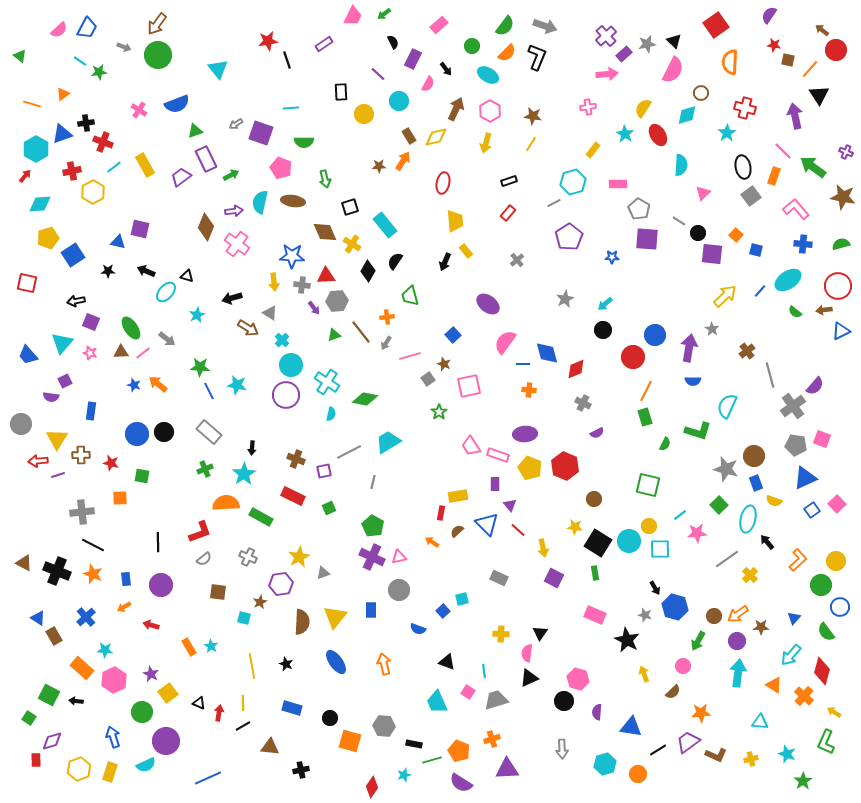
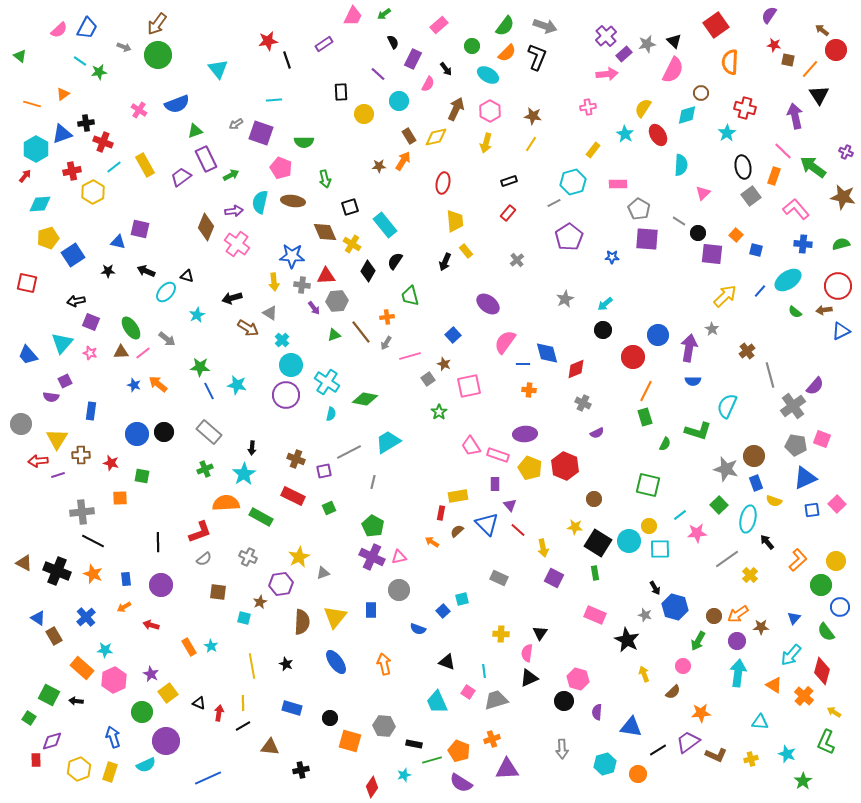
cyan line at (291, 108): moved 17 px left, 8 px up
blue circle at (655, 335): moved 3 px right
blue square at (812, 510): rotated 28 degrees clockwise
black line at (93, 545): moved 4 px up
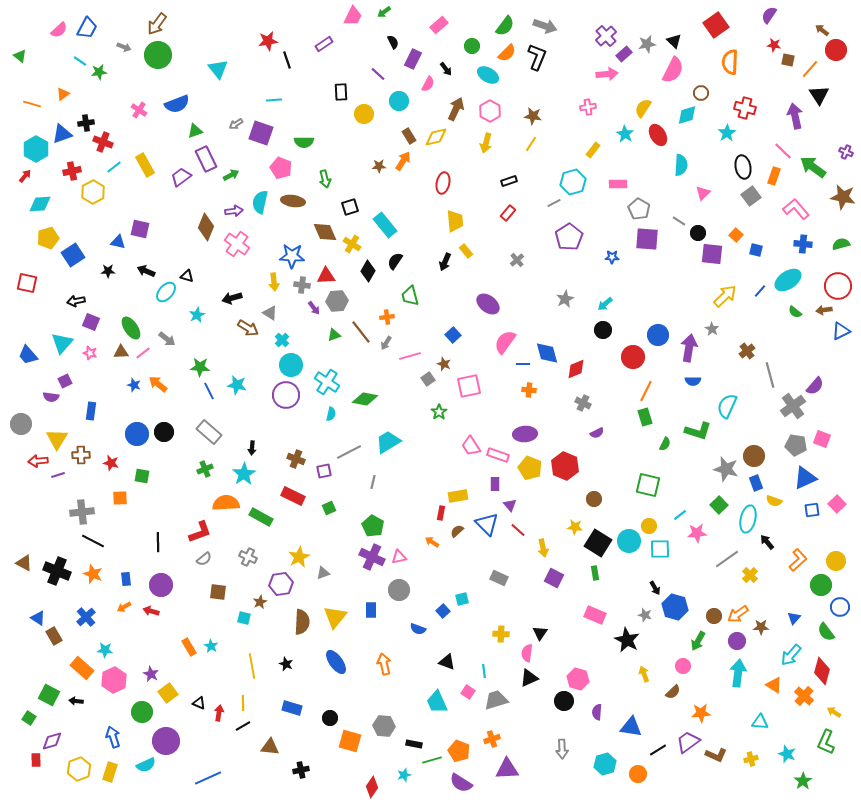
green arrow at (384, 14): moved 2 px up
red arrow at (151, 625): moved 14 px up
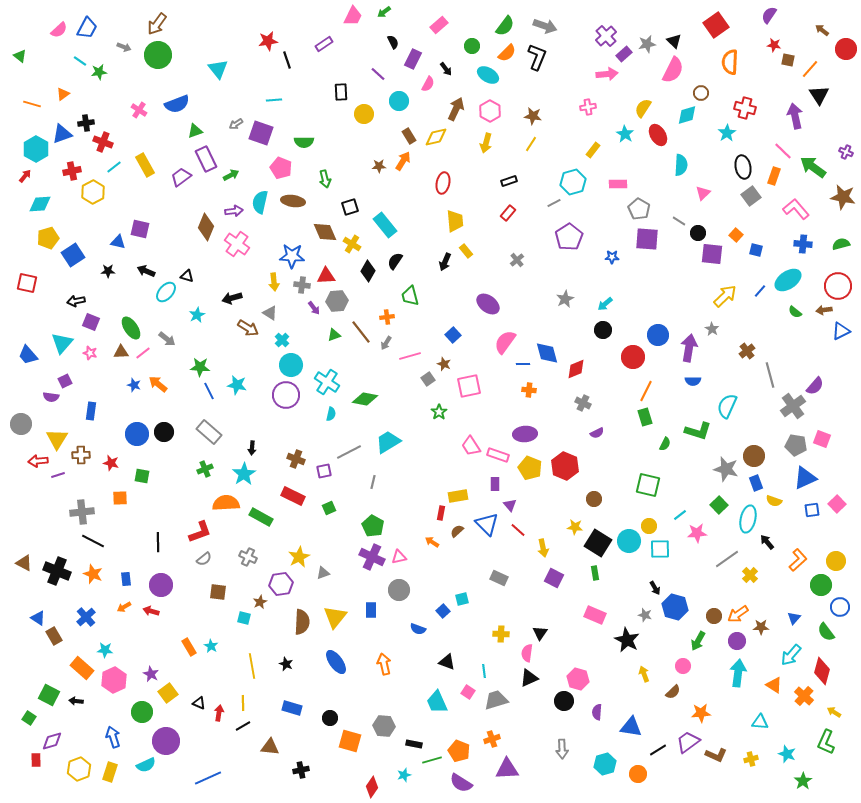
red circle at (836, 50): moved 10 px right, 1 px up
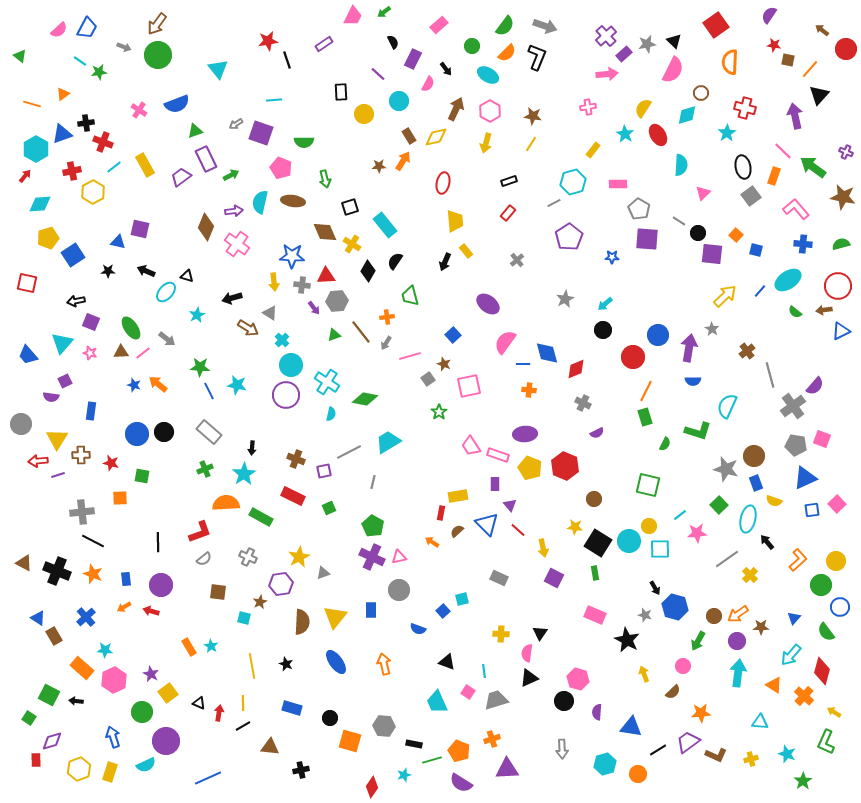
black triangle at (819, 95): rotated 15 degrees clockwise
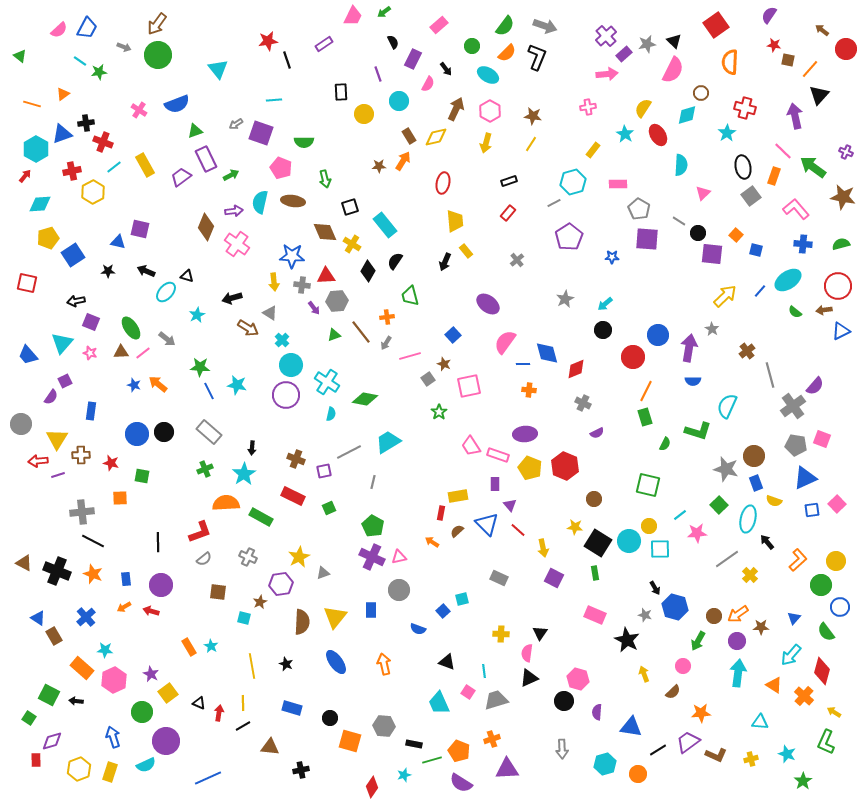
purple line at (378, 74): rotated 28 degrees clockwise
purple semicircle at (51, 397): rotated 63 degrees counterclockwise
cyan trapezoid at (437, 702): moved 2 px right, 1 px down
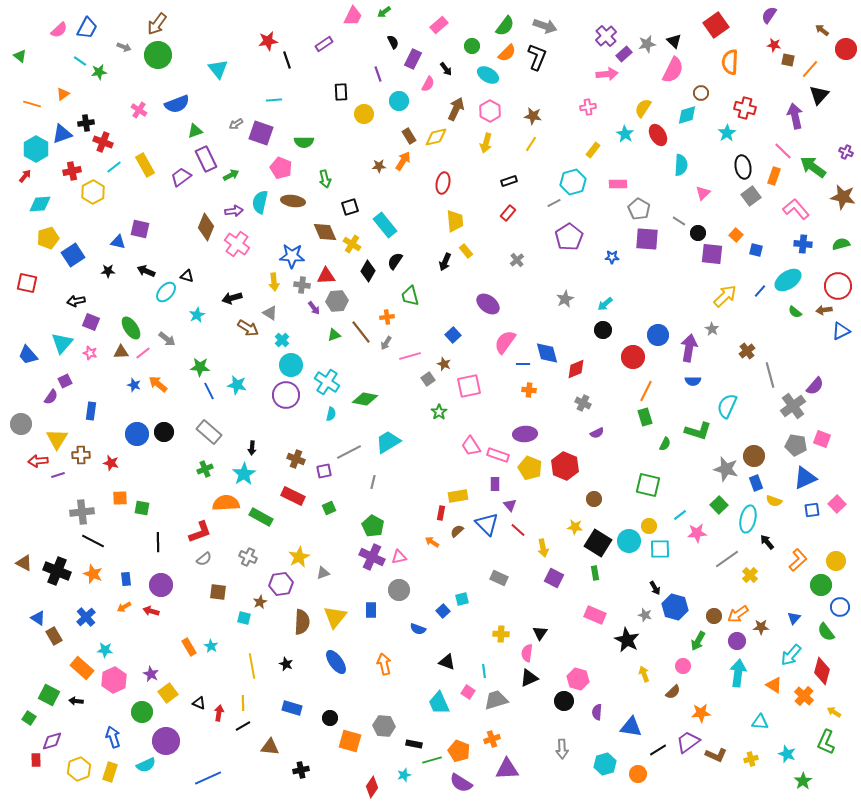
green square at (142, 476): moved 32 px down
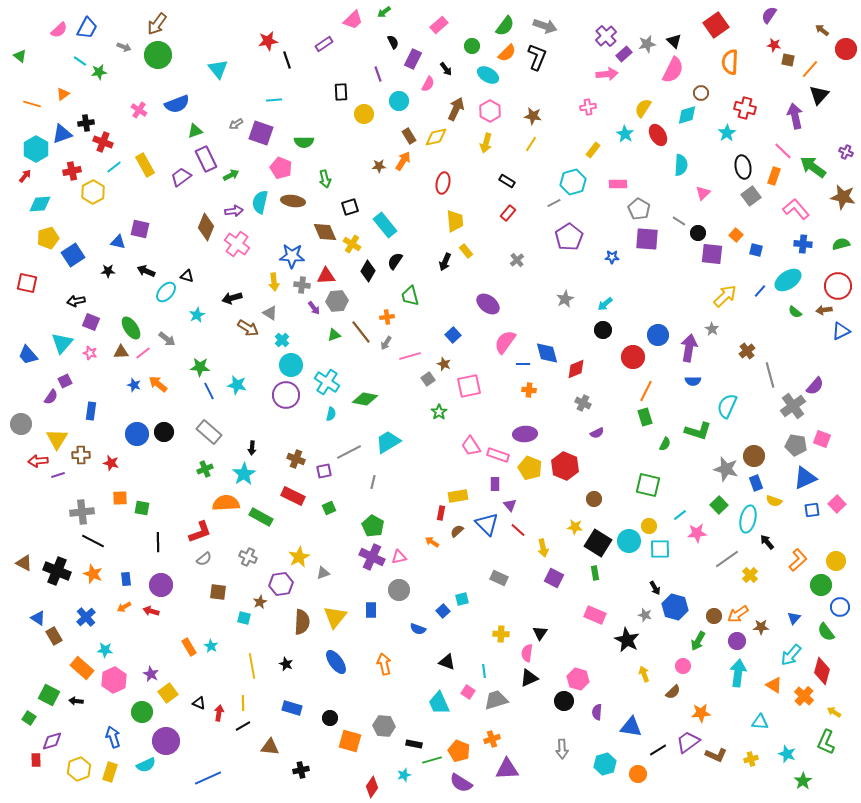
pink trapezoid at (353, 16): moved 4 px down; rotated 20 degrees clockwise
black rectangle at (509, 181): moved 2 px left; rotated 49 degrees clockwise
